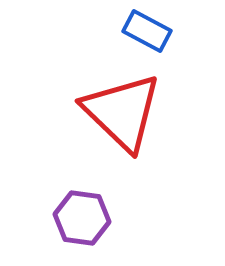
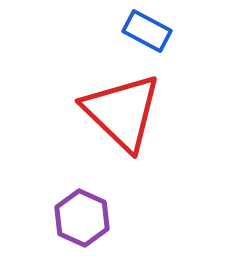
purple hexagon: rotated 16 degrees clockwise
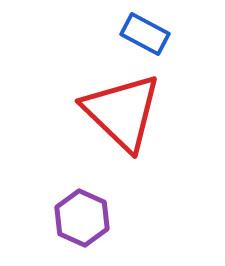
blue rectangle: moved 2 px left, 3 px down
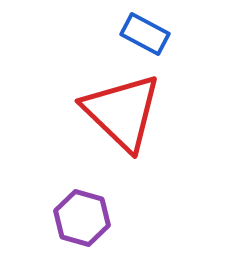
purple hexagon: rotated 8 degrees counterclockwise
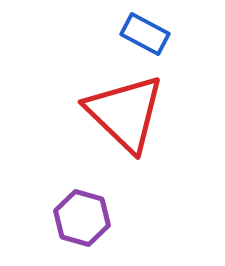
red triangle: moved 3 px right, 1 px down
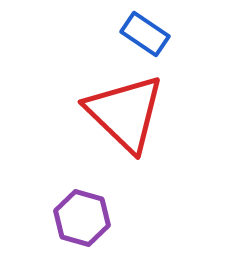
blue rectangle: rotated 6 degrees clockwise
